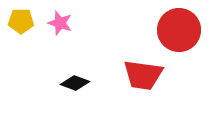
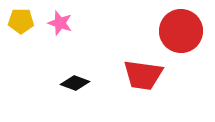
red circle: moved 2 px right, 1 px down
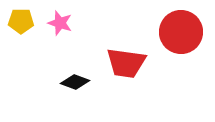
red circle: moved 1 px down
red trapezoid: moved 17 px left, 12 px up
black diamond: moved 1 px up
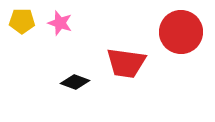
yellow pentagon: moved 1 px right
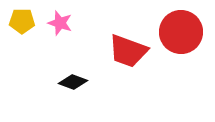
red trapezoid: moved 2 px right, 12 px up; rotated 12 degrees clockwise
black diamond: moved 2 px left
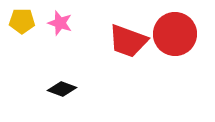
red circle: moved 6 px left, 2 px down
red trapezoid: moved 10 px up
black diamond: moved 11 px left, 7 px down
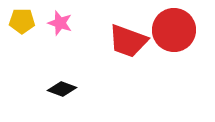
red circle: moved 1 px left, 4 px up
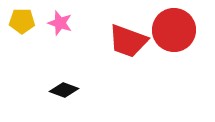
black diamond: moved 2 px right, 1 px down
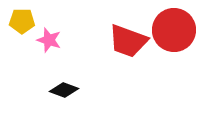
pink star: moved 11 px left, 17 px down
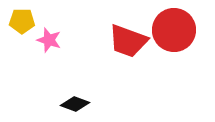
black diamond: moved 11 px right, 14 px down
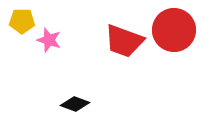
red trapezoid: moved 4 px left
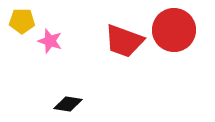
pink star: moved 1 px right, 1 px down
black diamond: moved 7 px left; rotated 12 degrees counterclockwise
